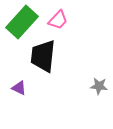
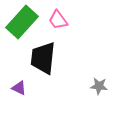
pink trapezoid: rotated 100 degrees clockwise
black trapezoid: moved 2 px down
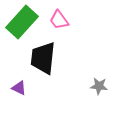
pink trapezoid: moved 1 px right
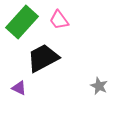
black trapezoid: rotated 56 degrees clockwise
gray star: rotated 18 degrees clockwise
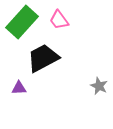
purple triangle: rotated 28 degrees counterclockwise
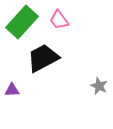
purple triangle: moved 7 px left, 2 px down
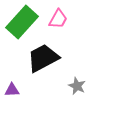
pink trapezoid: moved 1 px left, 1 px up; rotated 115 degrees counterclockwise
gray star: moved 22 px left
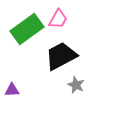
green rectangle: moved 5 px right, 7 px down; rotated 12 degrees clockwise
black trapezoid: moved 18 px right, 2 px up
gray star: moved 1 px left, 1 px up
